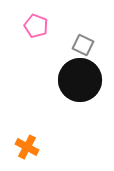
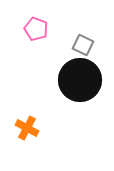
pink pentagon: moved 3 px down
orange cross: moved 19 px up
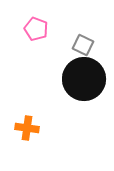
black circle: moved 4 px right, 1 px up
orange cross: rotated 20 degrees counterclockwise
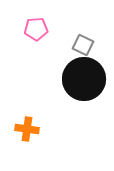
pink pentagon: rotated 25 degrees counterclockwise
orange cross: moved 1 px down
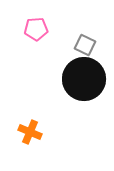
gray square: moved 2 px right
orange cross: moved 3 px right, 3 px down; rotated 15 degrees clockwise
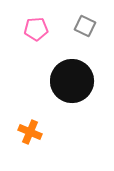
gray square: moved 19 px up
black circle: moved 12 px left, 2 px down
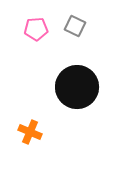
gray square: moved 10 px left
black circle: moved 5 px right, 6 px down
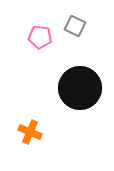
pink pentagon: moved 4 px right, 8 px down; rotated 10 degrees clockwise
black circle: moved 3 px right, 1 px down
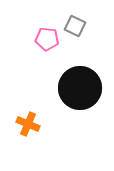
pink pentagon: moved 7 px right, 2 px down
orange cross: moved 2 px left, 8 px up
